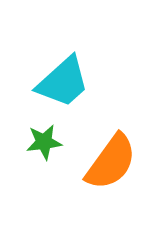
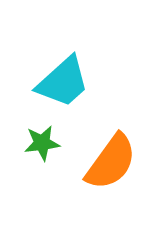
green star: moved 2 px left, 1 px down
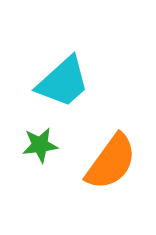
green star: moved 2 px left, 2 px down
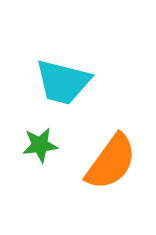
cyan trapezoid: rotated 56 degrees clockwise
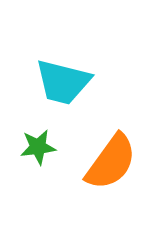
green star: moved 2 px left, 2 px down
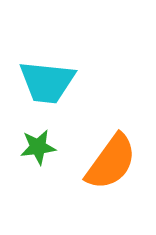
cyan trapezoid: moved 16 px left; rotated 8 degrees counterclockwise
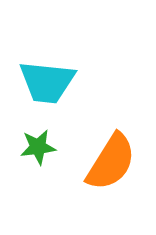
orange semicircle: rotated 4 degrees counterclockwise
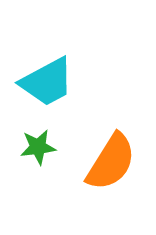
cyan trapezoid: rotated 34 degrees counterclockwise
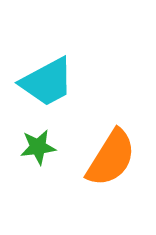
orange semicircle: moved 4 px up
